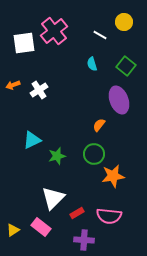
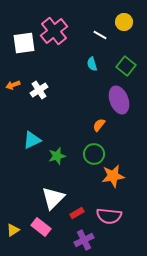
purple cross: rotated 30 degrees counterclockwise
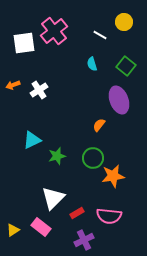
green circle: moved 1 px left, 4 px down
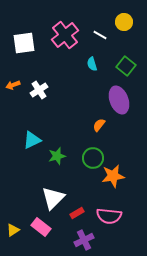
pink cross: moved 11 px right, 4 px down
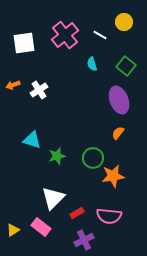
orange semicircle: moved 19 px right, 8 px down
cyan triangle: rotated 42 degrees clockwise
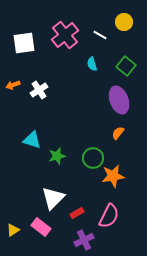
pink semicircle: rotated 70 degrees counterclockwise
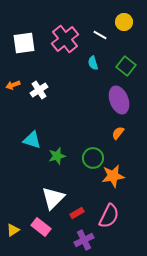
pink cross: moved 4 px down
cyan semicircle: moved 1 px right, 1 px up
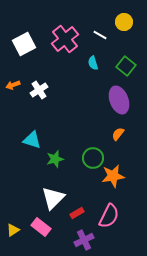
white square: moved 1 px down; rotated 20 degrees counterclockwise
orange semicircle: moved 1 px down
green star: moved 2 px left, 3 px down
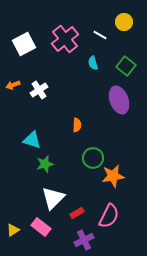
orange semicircle: moved 41 px left, 9 px up; rotated 144 degrees clockwise
green star: moved 10 px left, 5 px down
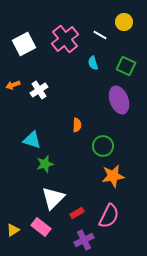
green square: rotated 12 degrees counterclockwise
green circle: moved 10 px right, 12 px up
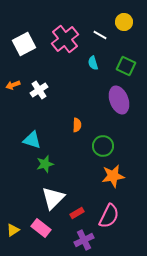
pink rectangle: moved 1 px down
